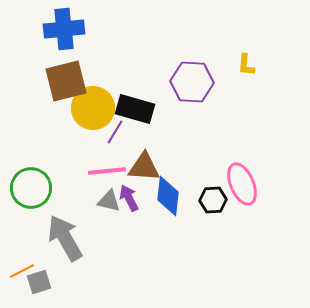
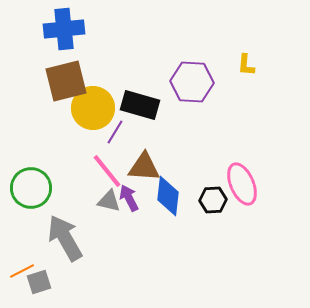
black rectangle: moved 5 px right, 4 px up
pink line: rotated 57 degrees clockwise
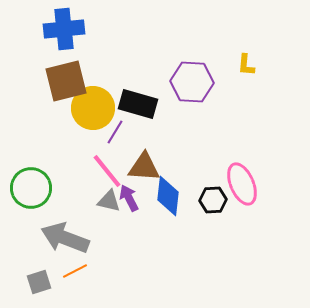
black rectangle: moved 2 px left, 1 px up
gray arrow: rotated 39 degrees counterclockwise
orange line: moved 53 px right
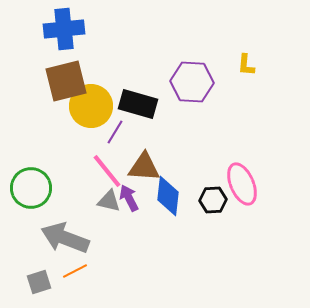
yellow circle: moved 2 px left, 2 px up
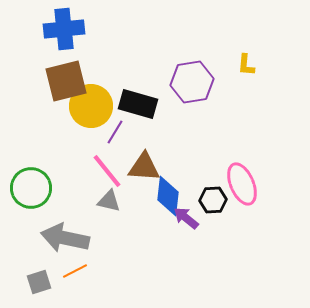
purple hexagon: rotated 12 degrees counterclockwise
purple arrow: moved 57 px right, 20 px down; rotated 24 degrees counterclockwise
gray arrow: rotated 9 degrees counterclockwise
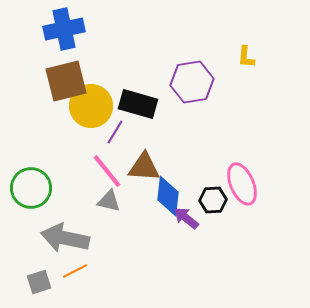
blue cross: rotated 6 degrees counterclockwise
yellow L-shape: moved 8 px up
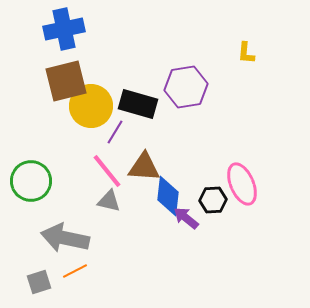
yellow L-shape: moved 4 px up
purple hexagon: moved 6 px left, 5 px down
green circle: moved 7 px up
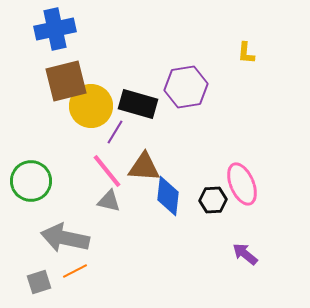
blue cross: moved 9 px left
purple arrow: moved 59 px right, 36 px down
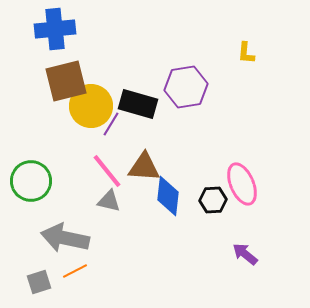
blue cross: rotated 6 degrees clockwise
purple line: moved 4 px left, 8 px up
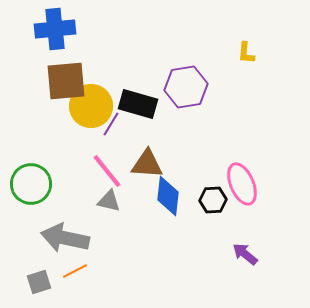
brown square: rotated 9 degrees clockwise
brown triangle: moved 3 px right, 3 px up
green circle: moved 3 px down
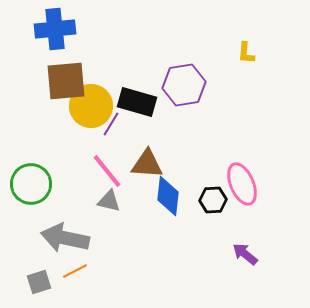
purple hexagon: moved 2 px left, 2 px up
black rectangle: moved 1 px left, 2 px up
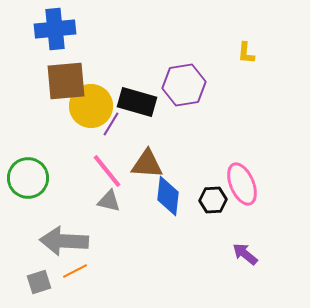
green circle: moved 3 px left, 6 px up
gray arrow: moved 1 px left, 3 px down; rotated 9 degrees counterclockwise
